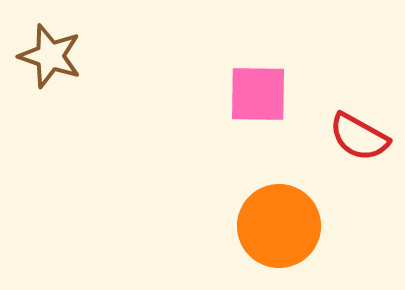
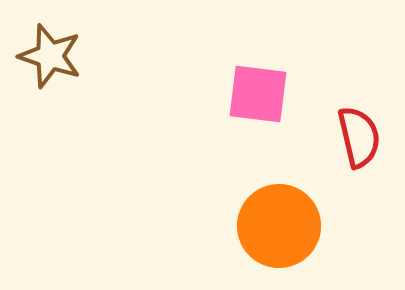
pink square: rotated 6 degrees clockwise
red semicircle: rotated 132 degrees counterclockwise
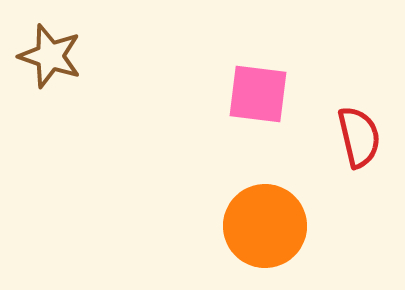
orange circle: moved 14 px left
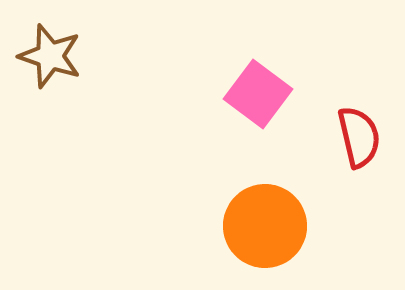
pink square: rotated 30 degrees clockwise
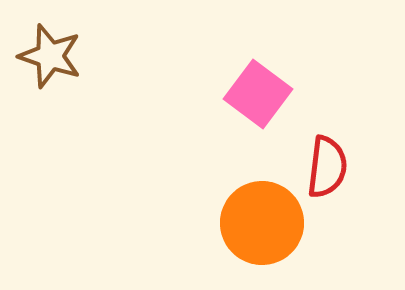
red semicircle: moved 32 px left, 30 px down; rotated 20 degrees clockwise
orange circle: moved 3 px left, 3 px up
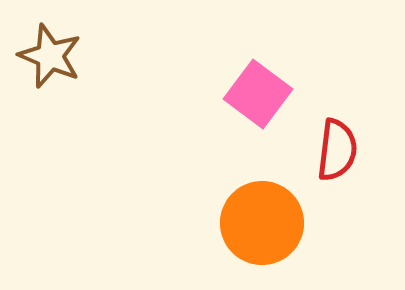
brown star: rotated 4 degrees clockwise
red semicircle: moved 10 px right, 17 px up
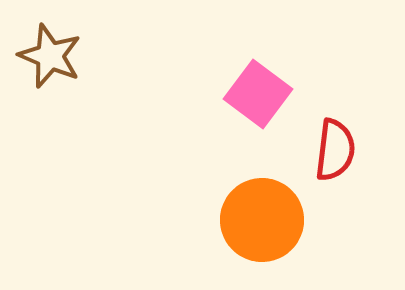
red semicircle: moved 2 px left
orange circle: moved 3 px up
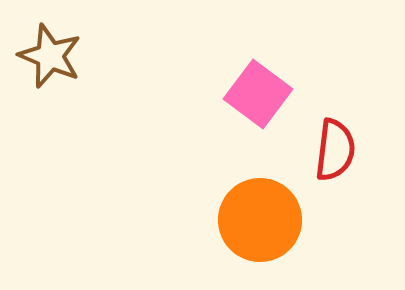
orange circle: moved 2 px left
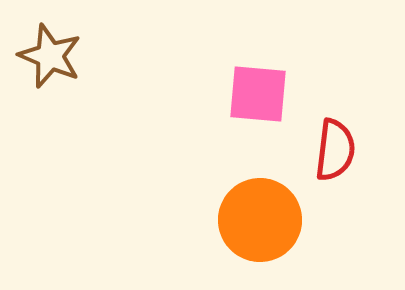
pink square: rotated 32 degrees counterclockwise
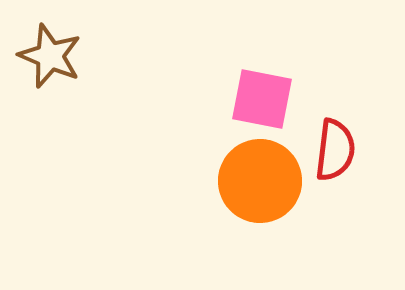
pink square: moved 4 px right, 5 px down; rotated 6 degrees clockwise
orange circle: moved 39 px up
